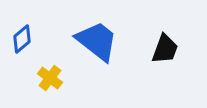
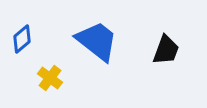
black trapezoid: moved 1 px right, 1 px down
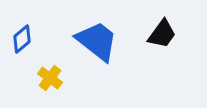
black trapezoid: moved 4 px left, 16 px up; rotated 16 degrees clockwise
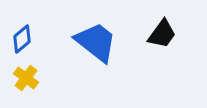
blue trapezoid: moved 1 px left, 1 px down
yellow cross: moved 24 px left
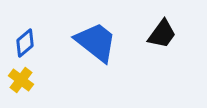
blue diamond: moved 3 px right, 4 px down
yellow cross: moved 5 px left, 2 px down
